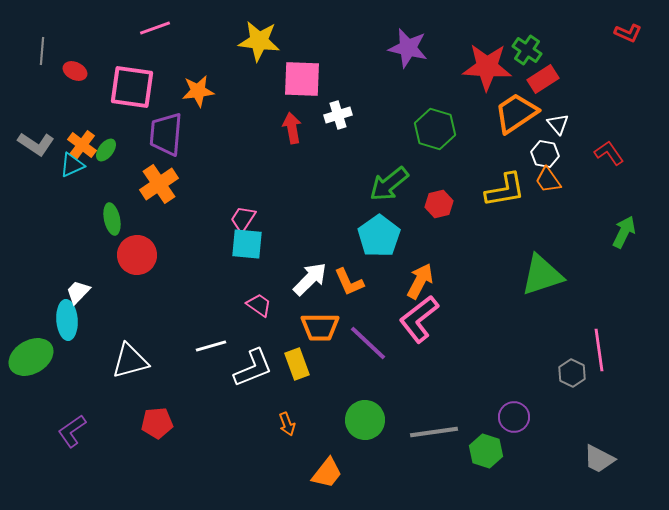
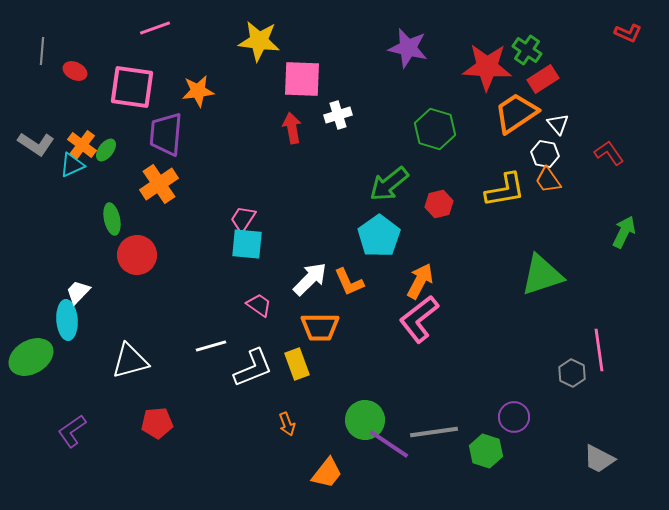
purple line at (368, 343): moved 21 px right, 101 px down; rotated 9 degrees counterclockwise
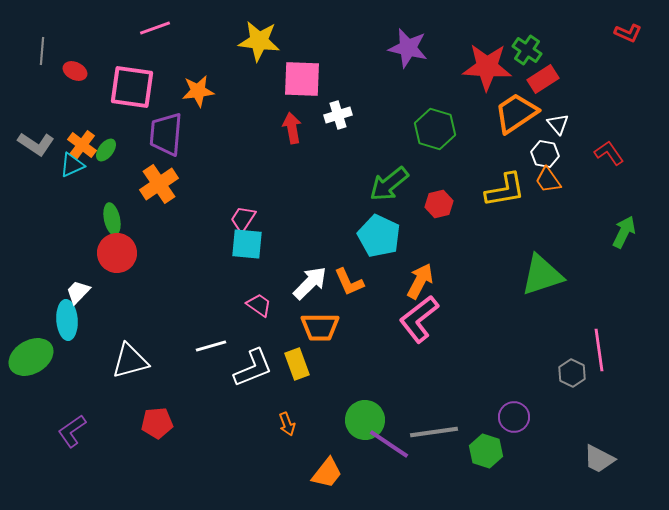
cyan pentagon at (379, 236): rotated 12 degrees counterclockwise
red circle at (137, 255): moved 20 px left, 2 px up
white arrow at (310, 279): moved 4 px down
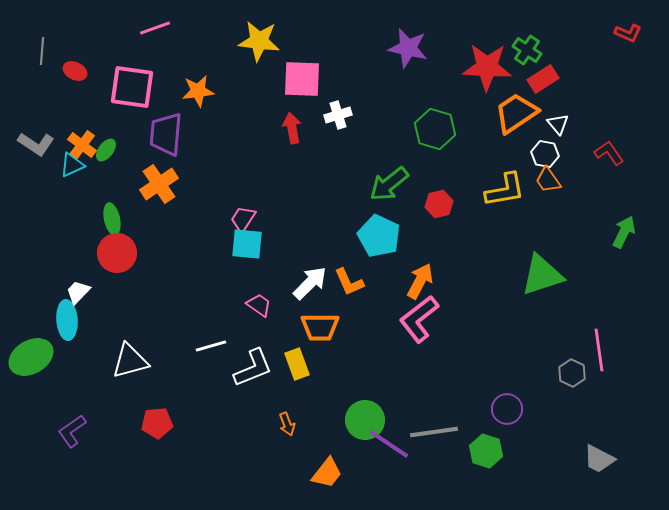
purple circle at (514, 417): moved 7 px left, 8 px up
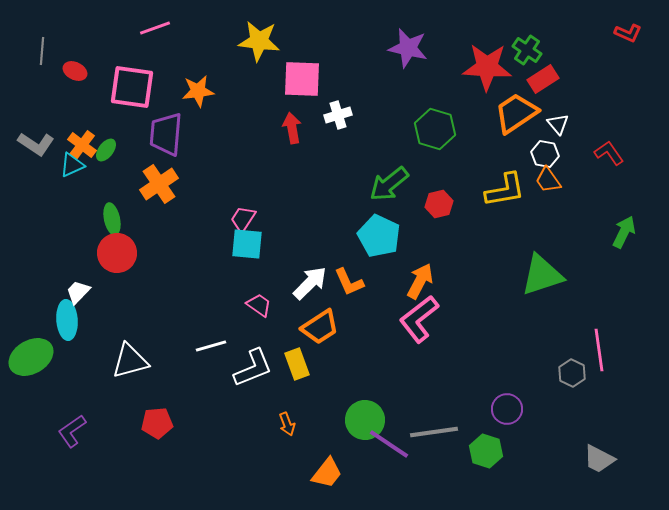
orange trapezoid at (320, 327): rotated 33 degrees counterclockwise
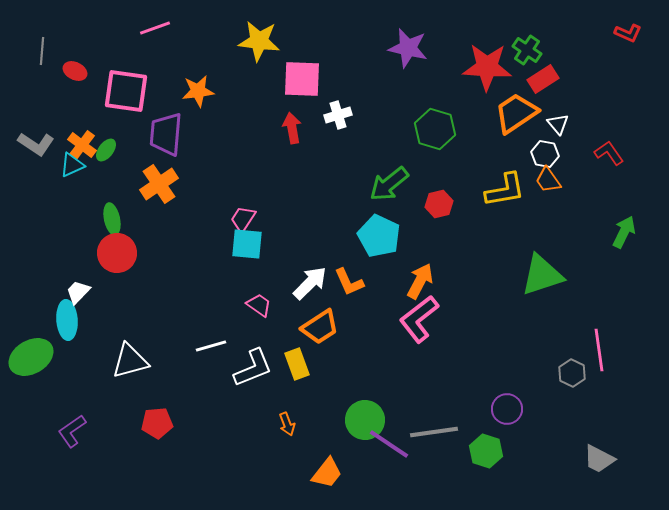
pink square at (132, 87): moved 6 px left, 4 px down
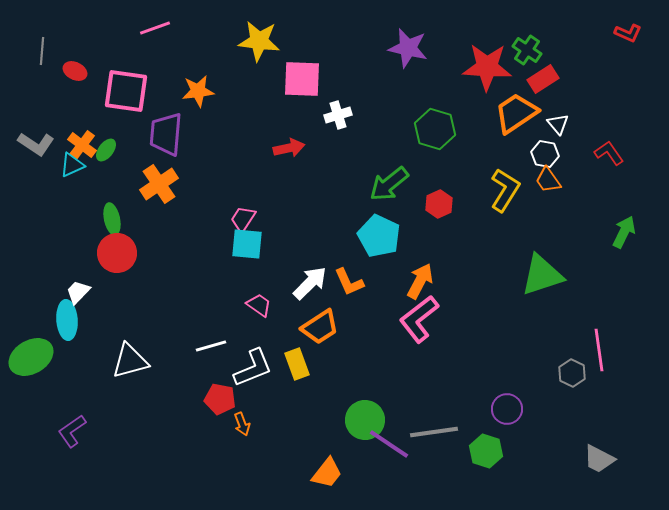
red arrow at (292, 128): moved 3 px left, 20 px down; rotated 88 degrees clockwise
yellow L-shape at (505, 190): rotated 48 degrees counterclockwise
red hexagon at (439, 204): rotated 12 degrees counterclockwise
red pentagon at (157, 423): moved 63 px right, 24 px up; rotated 16 degrees clockwise
orange arrow at (287, 424): moved 45 px left
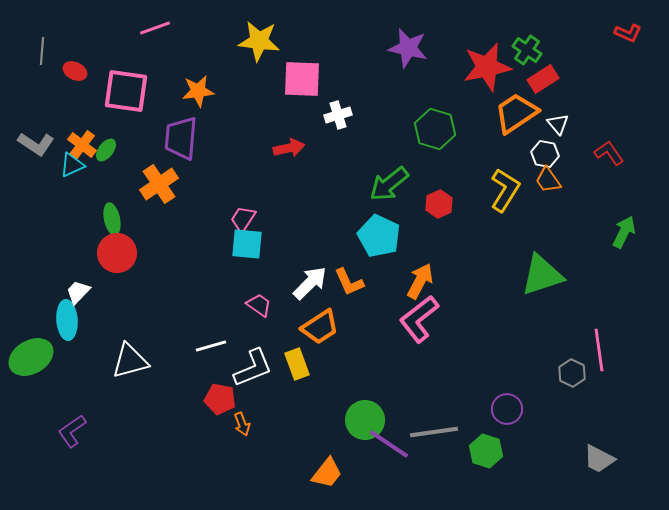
red star at (487, 67): rotated 15 degrees counterclockwise
purple trapezoid at (166, 134): moved 15 px right, 4 px down
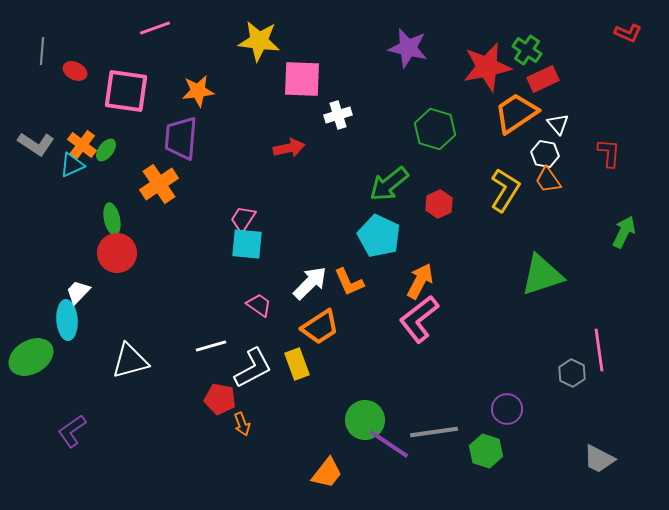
red rectangle at (543, 79): rotated 8 degrees clockwise
red L-shape at (609, 153): rotated 40 degrees clockwise
white L-shape at (253, 368): rotated 6 degrees counterclockwise
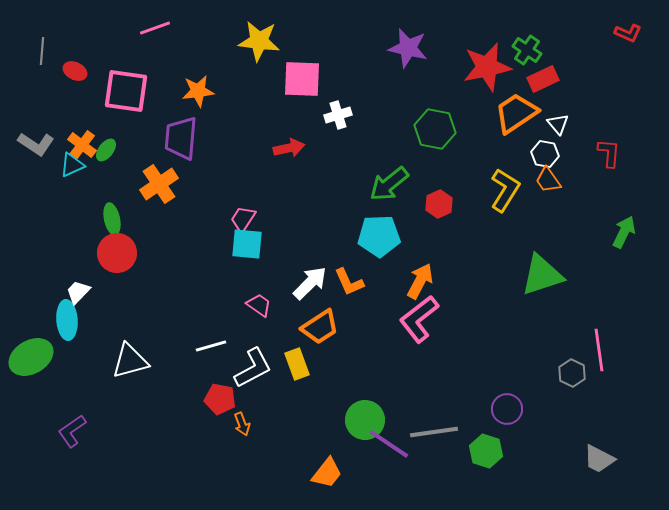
green hexagon at (435, 129): rotated 6 degrees counterclockwise
cyan pentagon at (379, 236): rotated 27 degrees counterclockwise
